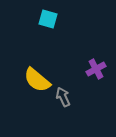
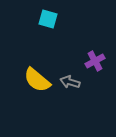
purple cross: moved 1 px left, 8 px up
gray arrow: moved 7 px right, 15 px up; rotated 48 degrees counterclockwise
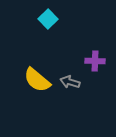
cyan square: rotated 30 degrees clockwise
purple cross: rotated 30 degrees clockwise
